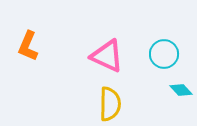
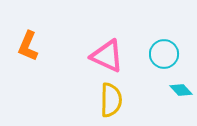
yellow semicircle: moved 1 px right, 4 px up
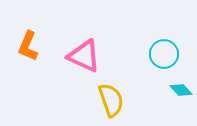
pink triangle: moved 23 px left
yellow semicircle: rotated 20 degrees counterclockwise
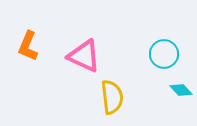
yellow semicircle: moved 1 px right, 3 px up; rotated 12 degrees clockwise
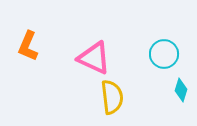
pink triangle: moved 10 px right, 2 px down
cyan diamond: rotated 60 degrees clockwise
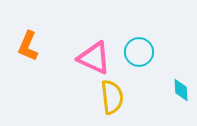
cyan circle: moved 25 px left, 2 px up
cyan diamond: rotated 20 degrees counterclockwise
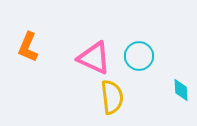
orange L-shape: moved 1 px down
cyan circle: moved 4 px down
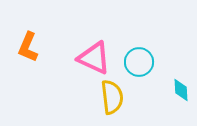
cyan circle: moved 6 px down
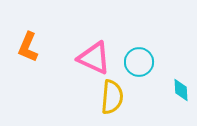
yellow semicircle: rotated 12 degrees clockwise
